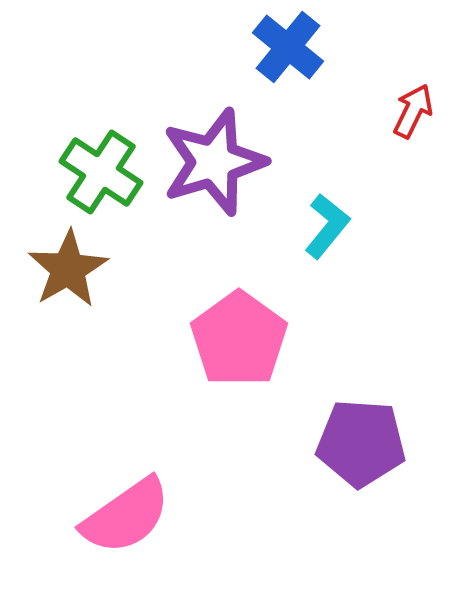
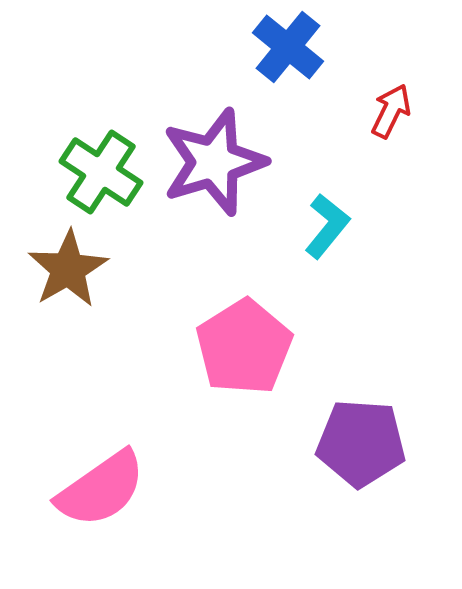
red arrow: moved 22 px left
pink pentagon: moved 5 px right, 8 px down; rotated 4 degrees clockwise
pink semicircle: moved 25 px left, 27 px up
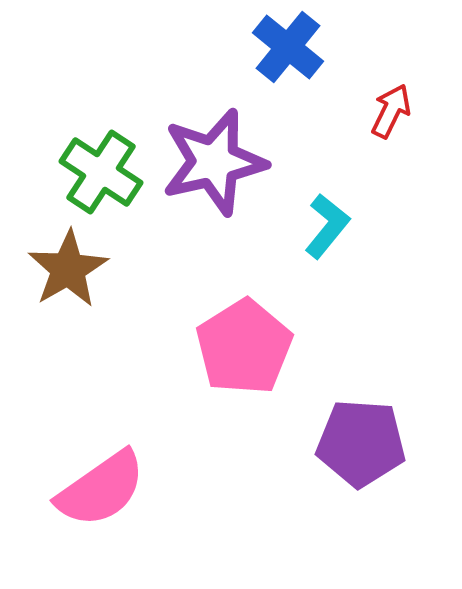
purple star: rotated 4 degrees clockwise
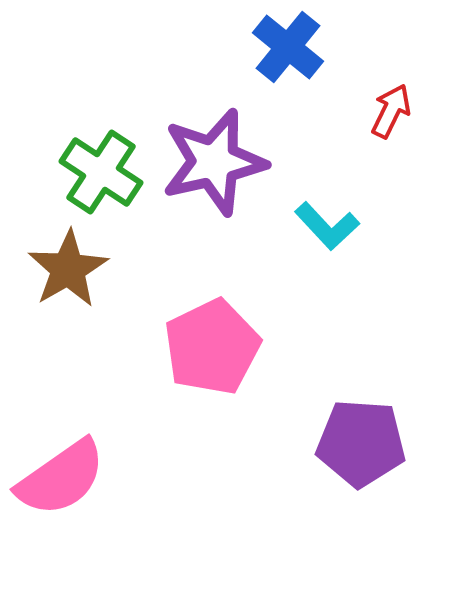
cyan L-shape: rotated 98 degrees clockwise
pink pentagon: moved 32 px left; rotated 6 degrees clockwise
pink semicircle: moved 40 px left, 11 px up
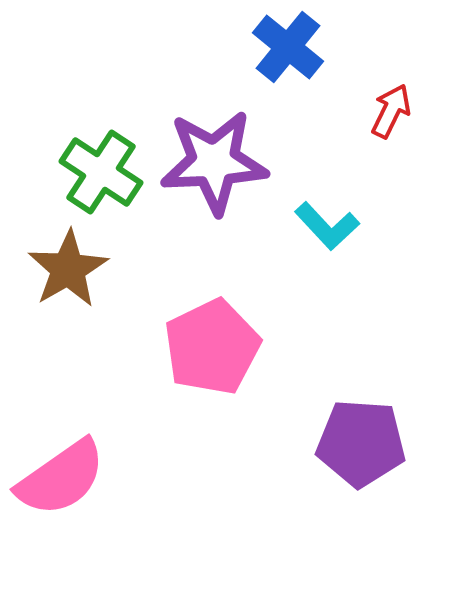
purple star: rotated 10 degrees clockwise
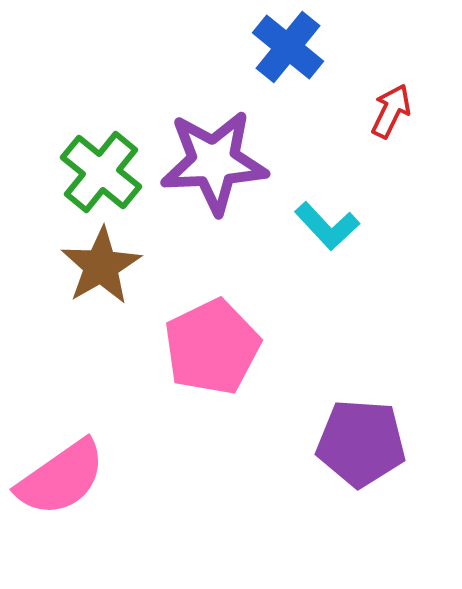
green cross: rotated 6 degrees clockwise
brown star: moved 33 px right, 3 px up
